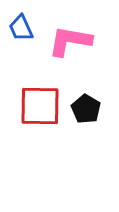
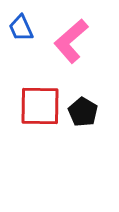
pink L-shape: moved 1 px right; rotated 51 degrees counterclockwise
black pentagon: moved 3 px left, 3 px down
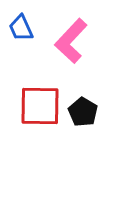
pink L-shape: rotated 6 degrees counterclockwise
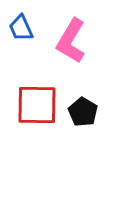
pink L-shape: rotated 12 degrees counterclockwise
red square: moved 3 px left, 1 px up
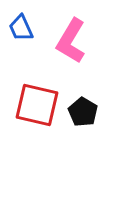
red square: rotated 12 degrees clockwise
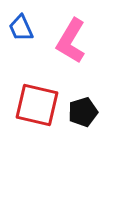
black pentagon: rotated 24 degrees clockwise
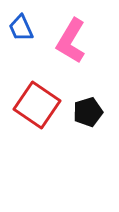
red square: rotated 21 degrees clockwise
black pentagon: moved 5 px right
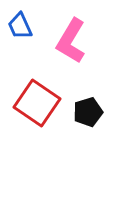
blue trapezoid: moved 1 px left, 2 px up
red square: moved 2 px up
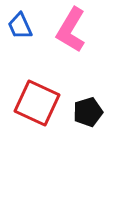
pink L-shape: moved 11 px up
red square: rotated 9 degrees counterclockwise
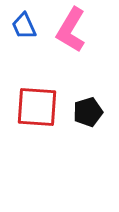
blue trapezoid: moved 4 px right
red square: moved 4 px down; rotated 21 degrees counterclockwise
